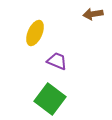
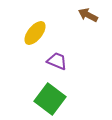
brown arrow: moved 5 px left, 1 px down; rotated 36 degrees clockwise
yellow ellipse: rotated 15 degrees clockwise
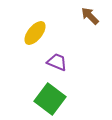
brown arrow: moved 2 px right, 1 px down; rotated 18 degrees clockwise
purple trapezoid: moved 1 px down
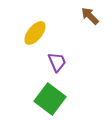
purple trapezoid: rotated 45 degrees clockwise
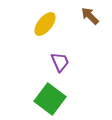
yellow ellipse: moved 10 px right, 9 px up
purple trapezoid: moved 3 px right
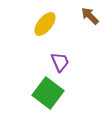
green square: moved 2 px left, 6 px up
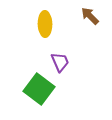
yellow ellipse: rotated 40 degrees counterclockwise
green square: moved 9 px left, 4 px up
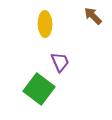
brown arrow: moved 3 px right
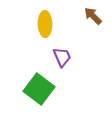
purple trapezoid: moved 2 px right, 5 px up
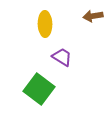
brown arrow: rotated 54 degrees counterclockwise
purple trapezoid: rotated 35 degrees counterclockwise
